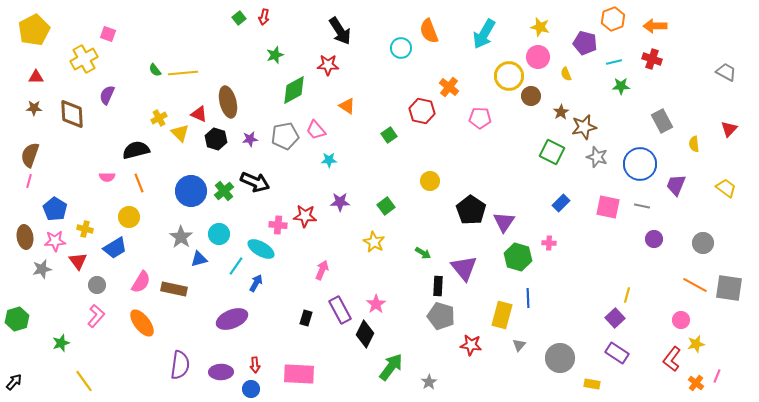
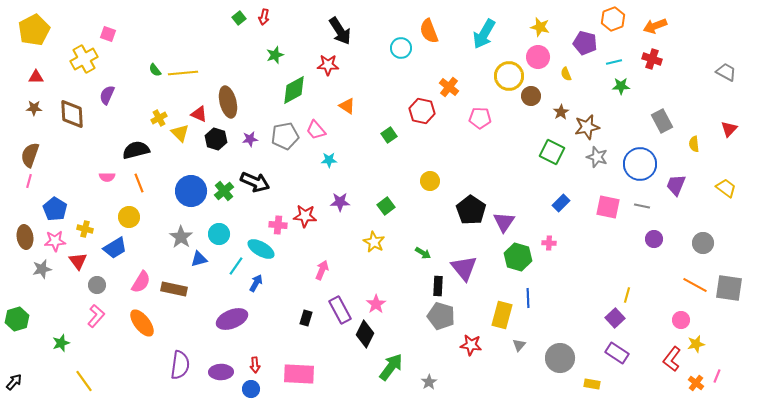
orange arrow at (655, 26): rotated 20 degrees counterclockwise
brown star at (584, 127): moved 3 px right
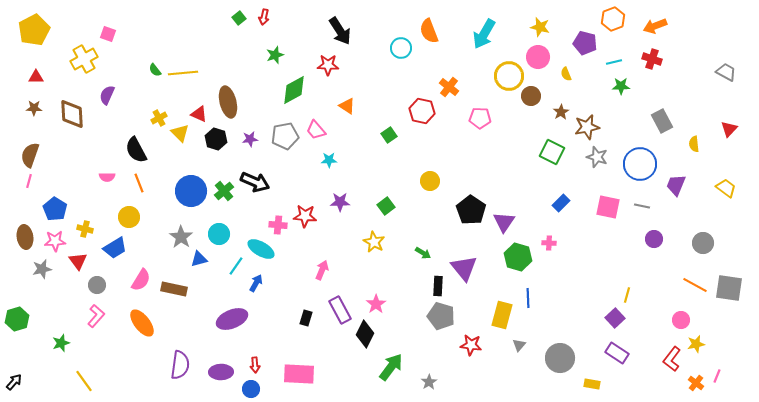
black semicircle at (136, 150): rotated 104 degrees counterclockwise
pink semicircle at (141, 282): moved 2 px up
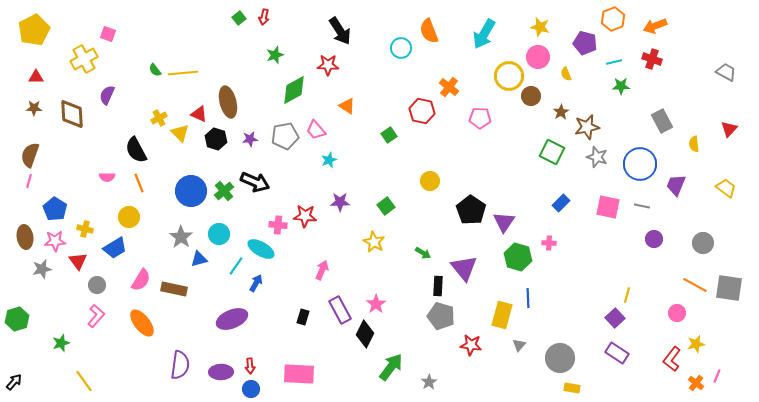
cyan star at (329, 160): rotated 21 degrees counterclockwise
black rectangle at (306, 318): moved 3 px left, 1 px up
pink circle at (681, 320): moved 4 px left, 7 px up
red arrow at (255, 365): moved 5 px left, 1 px down
yellow rectangle at (592, 384): moved 20 px left, 4 px down
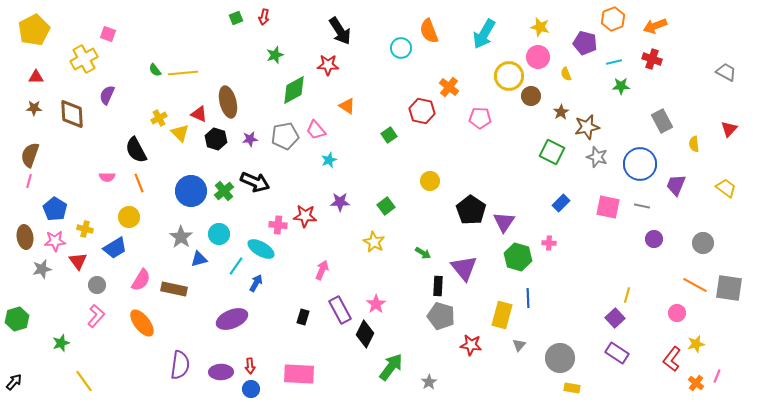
green square at (239, 18): moved 3 px left; rotated 16 degrees clockwise
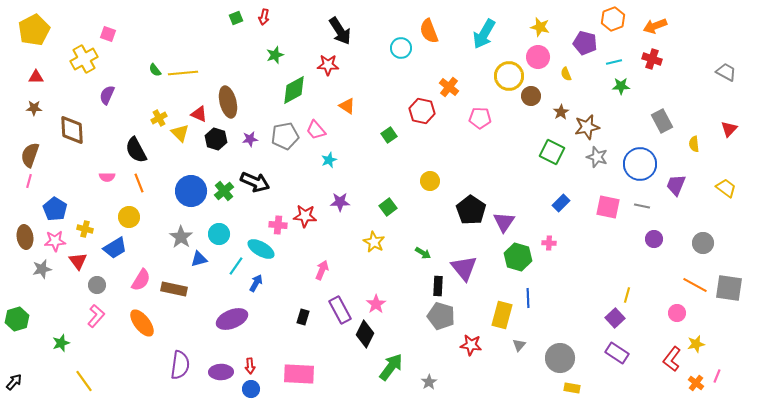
brown diamond at (72, 114): moved 16 px down
green square at (386, 206): moved 2 px right, 1 px down
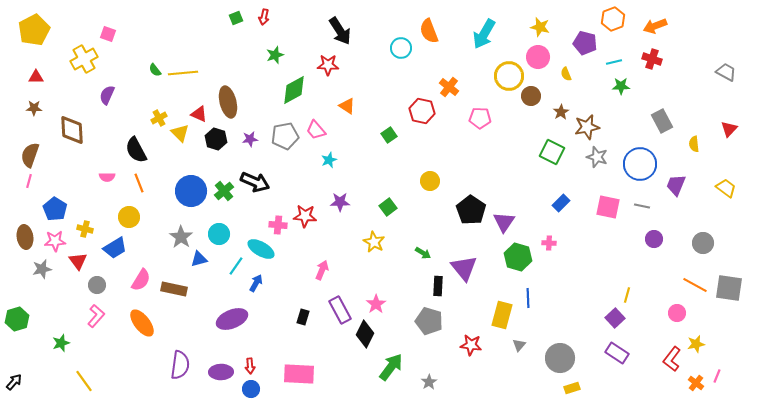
gray pentagon at (441, 316): moved 12 px left, 5 px down
yellow rectangle at (572, 388): rotated 28 degrees counterclockwise
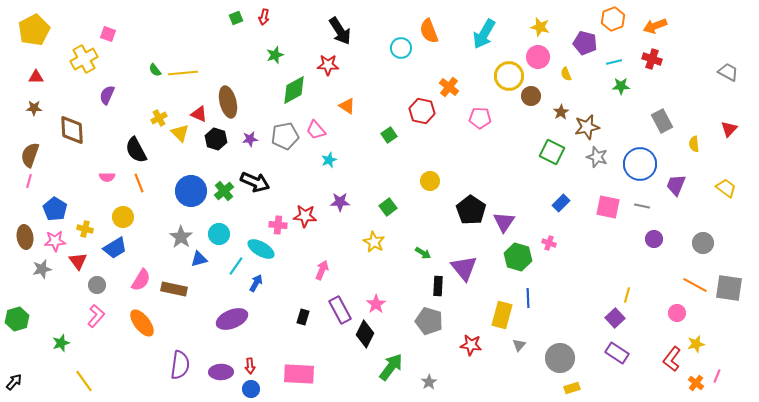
gray trapezoid at (726, 72): moved 2 px right
yellow circle at (129, 217): moved 6 px left
pink cross at (549, 243): rotated 16 degrees clockwise
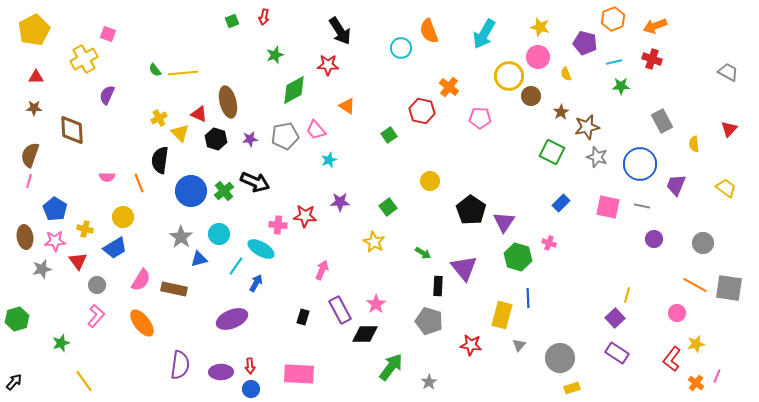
green square at (236, 18): moved 4 px left, 3 px down
black semicircle at (136, 150): moved 24 px right, 10 px down; rotated 36 degrees clockwise
black diamond at (365, 334): rotated 64 degrees clockwise
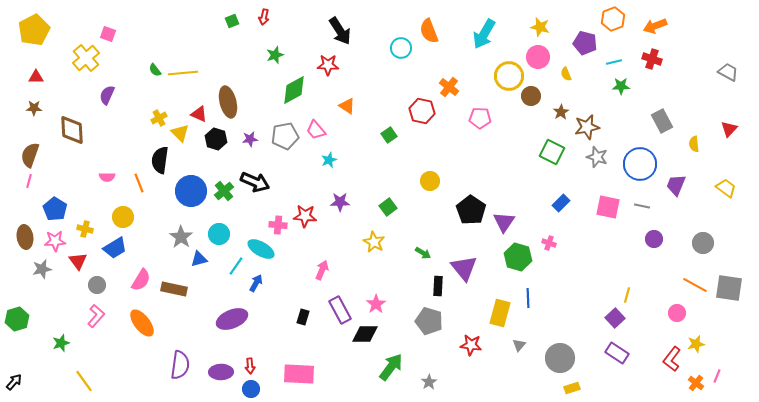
yellow cross at (84, 59): moved 2 px right, 1 px up; rotated 12 degrees counterclockwise
yellow rectangle at (502, 315): moved 2 px left, 2 px up
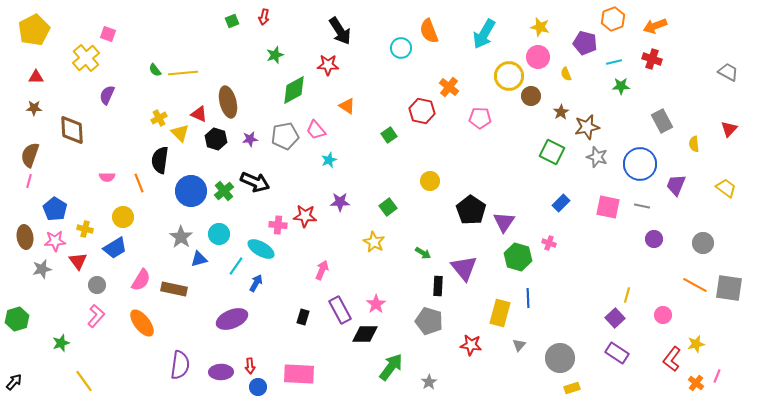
pink circle at (677, 313): moved 14 px left, 2 px down
blue circle at (251, 389): moved 7 px right, 2 px up
